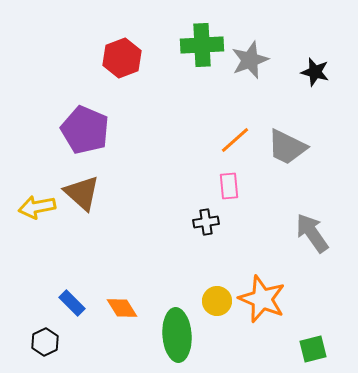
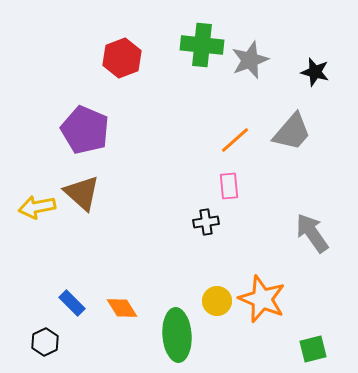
green cross: rotated 9 degrees clockwise
gray trapezoid: moved 5 px right, 15 px up; rotated 75 degrees counterclockwise
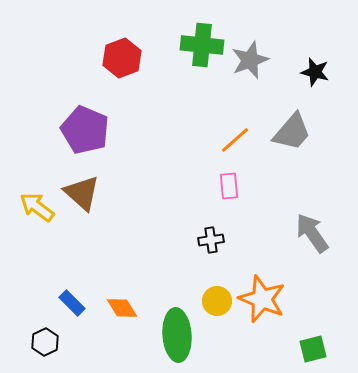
yellow arrow: rotated 48 degrees clockwise
black cross: moved 5 px right, 18 px down
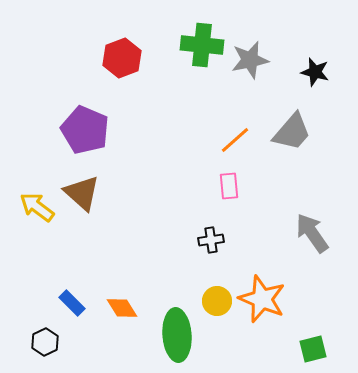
gray star: rotated 9 degrees clockwise
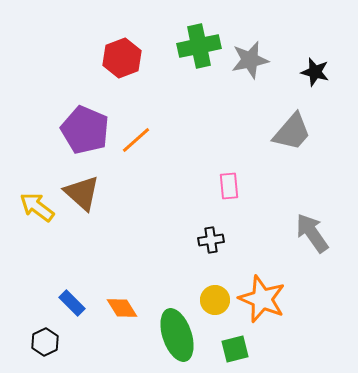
green cross: moved 3 px left, 1 px down; rotated 18 degrees counterclockwise
orange line: moved 99 px left
yellow circle: moved 2 px left, 1 px up
green ellipse: rotated 15 degrees counterclockwise
green square: moved 78 px left
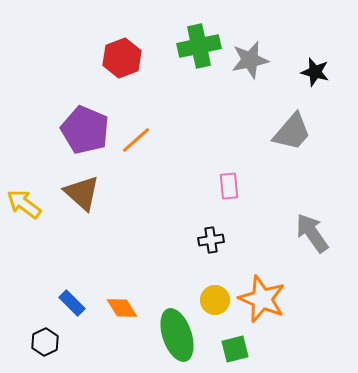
yellow arrow: moved 13 px left, 3 px up
